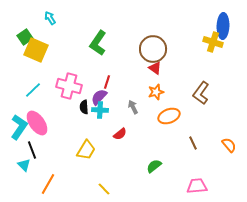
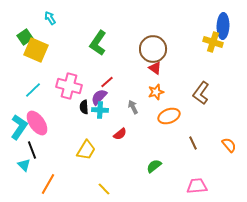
red line: rotated 32 degrees clockwise
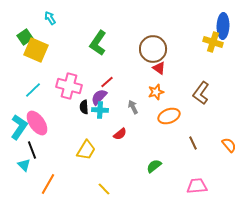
red triangle: moved 4 px right
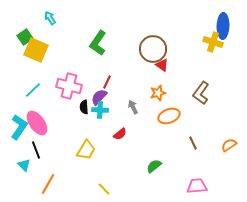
red triangle: moved 3 px right, 3 px up
red line: rotated 24 degrees counterclockwise
orange star: moved 2 px right, 1 px down
orange semicircle: rotated 84 degrees counterclockwise
black line: moved 4 px right
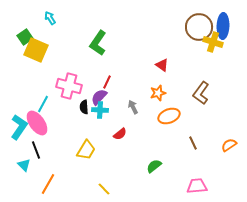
brown circle: moved 46 px right, 22 px up
cyan line: moved 10 px right, 14 px down; rotated 18 degrees counterclockwise
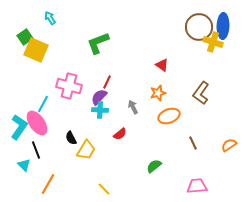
green L-shape: rotated 35 degrees clockwise
black semicircle: moved 13 px left, 31 px down; rotated 24 degrees counterclockwise
